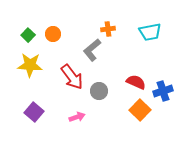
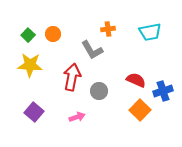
gray L-shape: rotated 80 degrees counterclockwise
red arrow: rotated 132 degrees counterclockwise
red semicircle: moved 2 px up
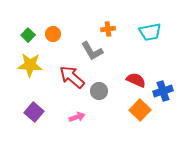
gray L-shape: moved 1 px down
red arrow: rotated 60 degrees counterclockwise
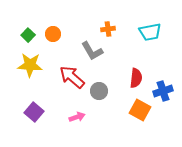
red semicircle: moved 2 px up; rotated 72 degrees clockwise
orange square: rotated 15 degrees counterclockwise
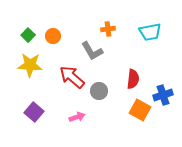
orange circle: moved 2 px down
red semicircle: moved 3 px left, 1 px down
blue cross: moved 4 px down
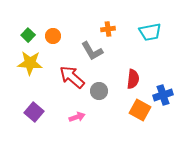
yellow star: moved 2 px up
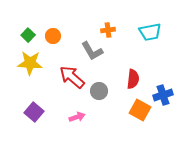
orange cross: moved 1 px down
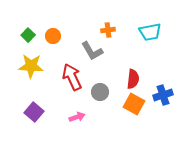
yellow star: moved 1 px right, 3 px down
red arrow: rotated 24 degrees clockwise
gray circle: moved 1 px right, 1 px down
orange square: moved 6 px left, 6 px up
